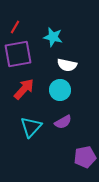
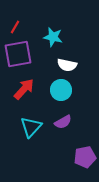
cyan circle: moved 1 px right
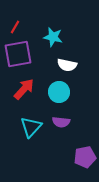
cyan circle: moved 2 px left, 2 px down
purple semicircle: moved 2 px left; rotated 36 degrees clockwise
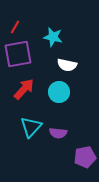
purple semicircle: moved 3 px left, 11 px down
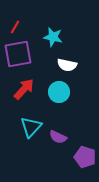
purple semicircle: moved 4 px down; rotated 18 degrees clockwise
purple pentagon: rotated 30 degrees clockwise
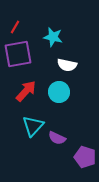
red arrow: moved 2 px right, 2 px down
cyan triangle: moved 2 px right, 1 px up
purple semicircle: moved 1 px left, 1 px down
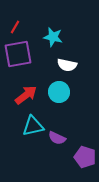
red arrow: moved 4 px down; rotated 10 degrees clockwise
cyan triangle: rotated 35 degrees clockwise
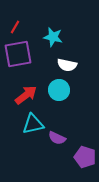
cyan circle: moved 2 px up
cyan triangle: moved 2 px up
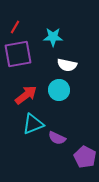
cyan star: rotated 12 degrees counterclockwise
cyan triangle: rotated 10 degrees counterclockwise
purple pentagon: rotated 10 degrees clockwise
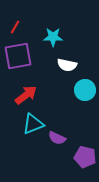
purple square: moved 2 px down
cyan circle: moved 26 px right
purple pentagon: rotated 15 degrees counterclockwise
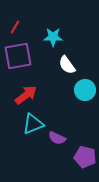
white semicircle: rotated 42 degrees clockwise
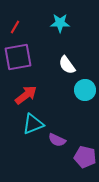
cyan star: moved 7 px right, 14 px up
purple square: moved 1 px down
purple semicircle: moved 2 px down
